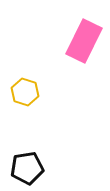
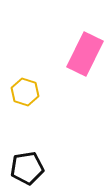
pink rectangle: moved 1 px right, 13 px down
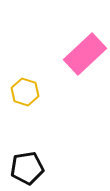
pink rectangle: rotated 21 degrees clockwise
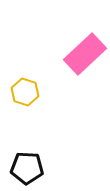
black pentagon: rotated 12 degrees clockwise
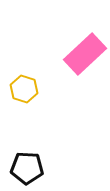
yellow hexagon: moved 1 px left, 3 px up
